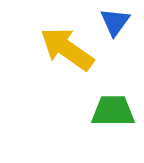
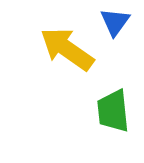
green trapezoid: rotated 96 degrees counterclockwise
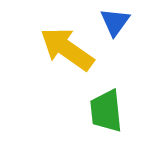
green trapezoid: moved 7 px left
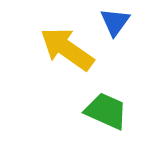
green trapezoid: rotated 120 degrees clockwise
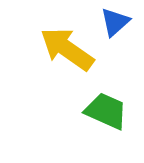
blue triangle: rotated 12 degrees clockwise
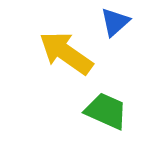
yellow arrow: moved 1 px left, 4 px down
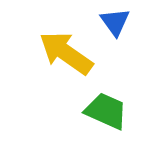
blue triangle: rotated 24 degrees counterclockwise
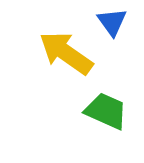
blue triangle: moved 3 px left
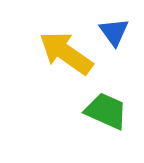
blue triangle: moved 2 px right, 10 px down
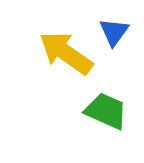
blue triangle: rotated 12 degrees clockwise
